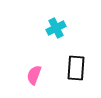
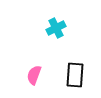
black rectangle: moved 1 px left, 7 px down
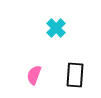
cyan cross: rotated 18 degrees counterclockwise
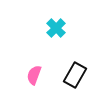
black rectangle: rotated 25 degrees clockwise
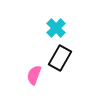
black rectangle: moved 15 px left, 17 px up
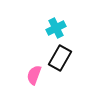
cyan cross: rotated 18 degrees clockwise
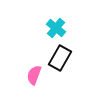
cyan cross: rotated 24 degrees counterclockwise
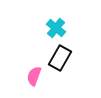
pink semicircle: moved 1 px down
